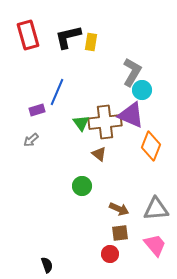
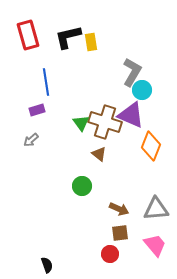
yellow rectangle: rotated 18 degrees counterclockwise
blue line: moved 11 px left, 10 px up; rotated 32 degrees counterclockwise
brown cross: rotated 24 degrees clockwise
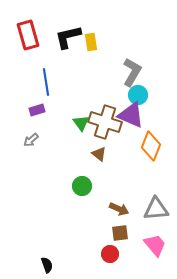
cyan circle: moved 4 px left, 5 px down
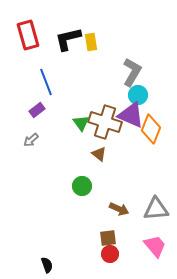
black L-shape: moved 2 px down
blue line: rotated 12 degrees counterclockwise
purple rectangle: rotated 21 degrees counterclockwise
orange diamond: moved 17 px up
brown square: moved 12 px left, 5 px down
pink trapezoid: moved 1 px down
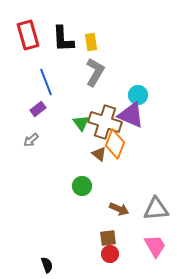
black L-shape: moved 5 px left; rotated 80 degrees counterclockwise
gray L-shape: moved 37 px left
purple rectangle: moved 1 px right, 1 px up
orange diamond: moved 36 px left, 15 px down
pink trapezoid: rotated 10 degrees clockwise
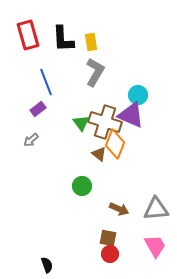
brown square: rotated 18 degrees clockwise
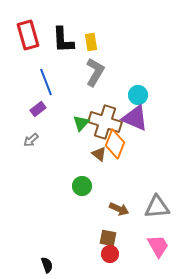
black L-shape: moved 1 px down
purple triangle: moved 4 px right, 3 px down
green triangle: rotated 18 degrees clockwise
gray triangle: moved 1 px right, 2 px up
pink trapezoid: moved 3 px right
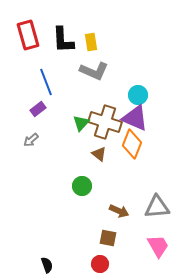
gray L-shape: moved 1 px left, 1 px up; rotated 84 degrees clockwise
orange diamond: moved 17 px right
brown arrow: moved 2 px down
red circle: moved 10 px left, 10 px down
